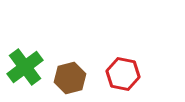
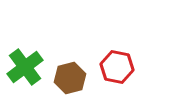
red hexagon: moved 6 px left, 7 px up
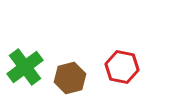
red hexagon: moved 5 px right
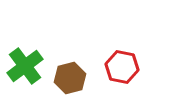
green cross: moved 1 px up
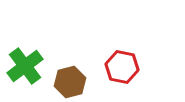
brown hexagon: moved 4 px down
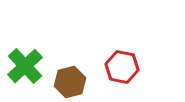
green cross: rotated 6 degrees counterclockwise
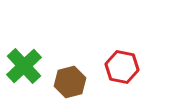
green cross: moved 1 px left
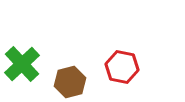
green cross: moved 2 px left, 2 px up
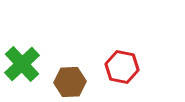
brown hexagon: rotated 12 degrees clockwise
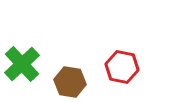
brown hexagon: rotated 12 degrees clockwise
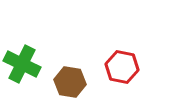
green cross: rotated 21 degrees counterclockwise
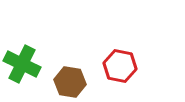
red hexagon: moved 2 px left, 1 px up
